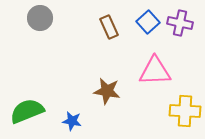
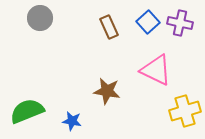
pink triangle: moved 1 px right, 1 px up; rotated 28 degrees clockwise
yellow cross: rotated 20 degrees counterclockwise
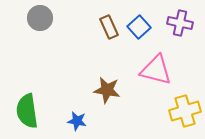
blue square: moved 9 px left, 5 px down
pink triangle: rotated 12 degrees counterclockwise
brown star: moved 1 px up
green semicircle: rotated 76 degrees counterclockwise
blue star: moved 5 px right
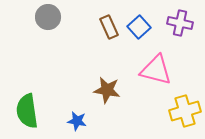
gray circle: moved 8 px right, 1 px up
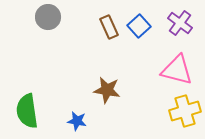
purple cross: rotated 25 degrees clockwise
blue square: moved 1 px up
pink triangle: moved 21 px right
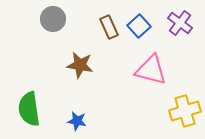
gray circle: moved 5 px right, 2 px down
pink triangle: moved 26 px left
brown star: moved 27 px left, 25 px up
green semicircle: moved 2 px right, 2 px up
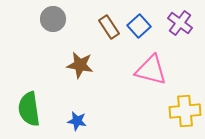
brown rectangle: rotated 10 degrees counterclockwise
yellow cross: rotated 12 degrees clockwise
